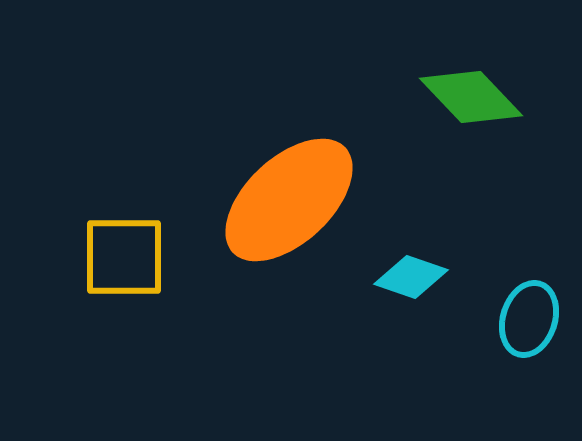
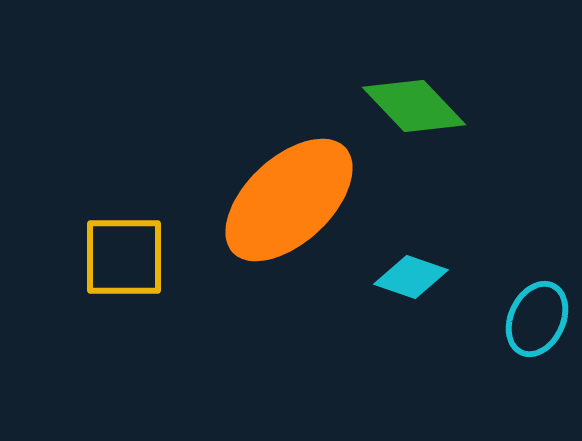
green diamond: moved 57 px left, 9 px down
cyan ellipse: moved 8 px right; rotated 8 degrees clockwise
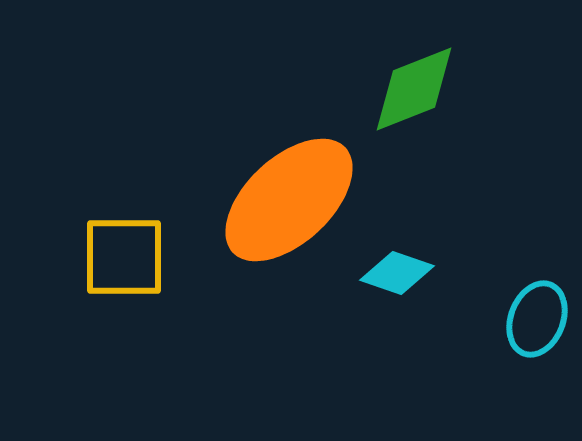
green diamond: moved 17 px up; rotated 68 degrees counterclockwise
cyan diamond: moved 14 px left, 4 px up
cyan ellipse: rotated 4 degrees counterclockwise
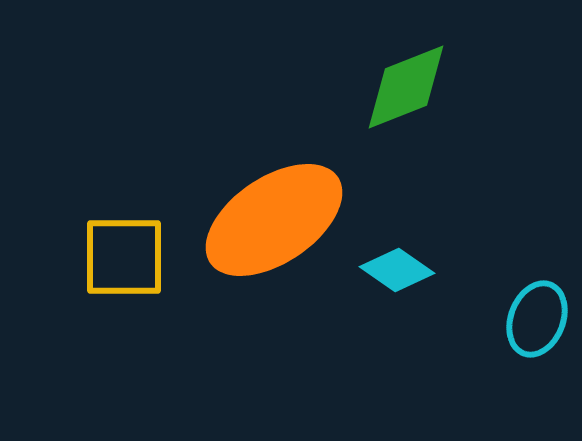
green diamond: moved 8 px left, 2 px up
orange ellipse: moved 15 px left, 20 px down; rotated 9 degrees clockwise
cyan diamond: moved 3 px up; rotated 16 degrees clockwise
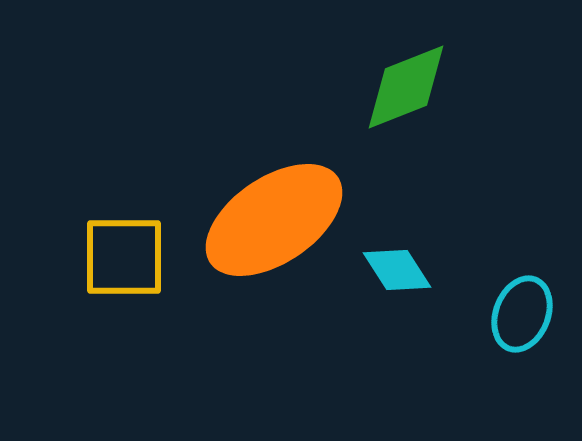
cyan diamond: rotated 22 degrees clockwise
cyan ellipse: moved 15 px left, 5 px up
